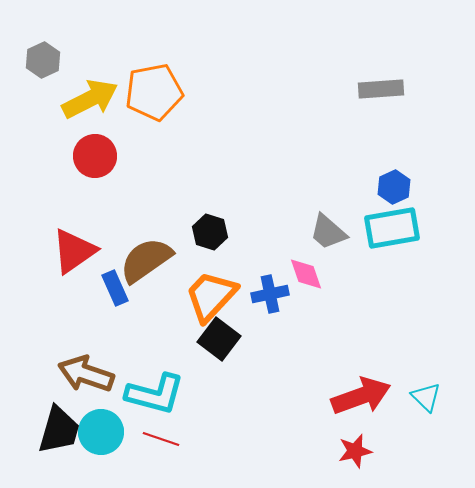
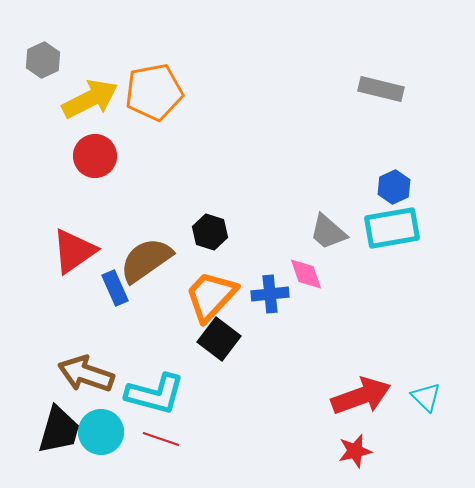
gray rectangle: rotated 18 degrees clockwise
blue cross: rotated 6 degrees clockwise
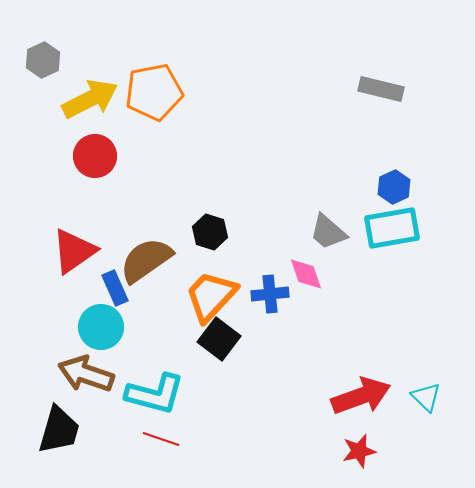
cyan circle: moved 105 px up
red star: moved 4 px right
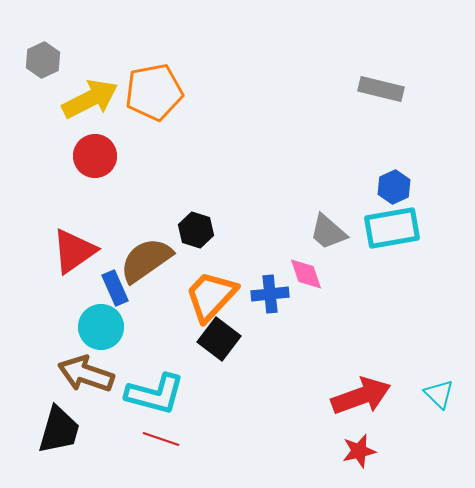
black hexagon: moved 14 px left, 2 px up
cyan triangle: moved 13 px right, 3 px up
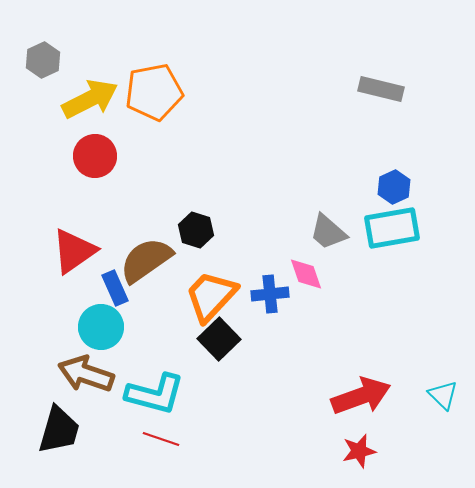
black square: rotated 9 degrees clockwise
cyan triangle: moved 4 px right, 1 px down
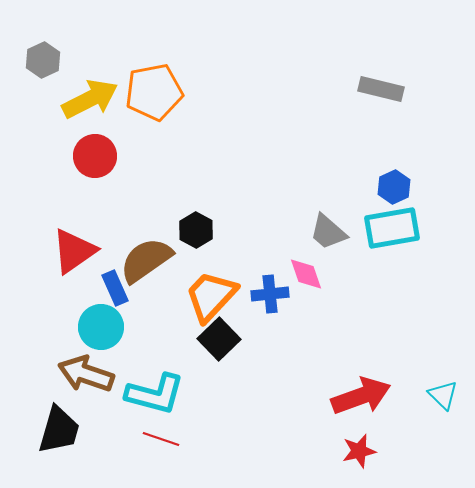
black hexagon: rotated 12 degrees clockwise
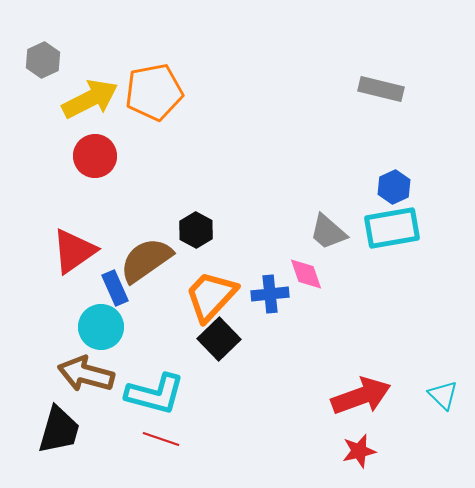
brown arrow: rotated 4 degrees counterclockwise
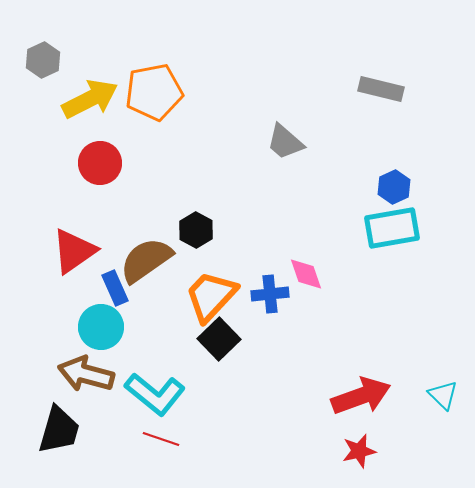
red circle: moved 5 px right, 7 px down
gray trapezoid: moved 43 px left, 90 px up
cyan L-shape: rotated 24 degrees clockwise
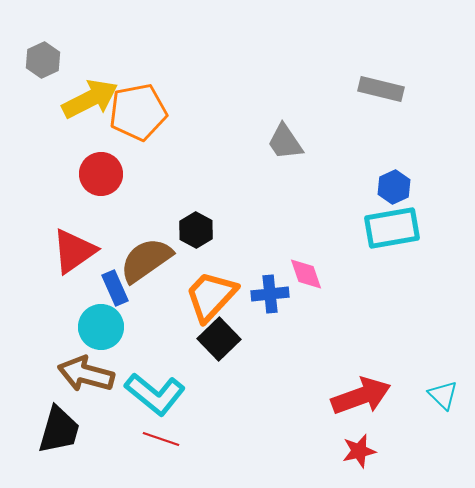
orange pentagon: moved 16 px left, 20 px down
gray trapezoid: rotated 15 degrees clockwise
red circle: moved 1 px right, 11 px down
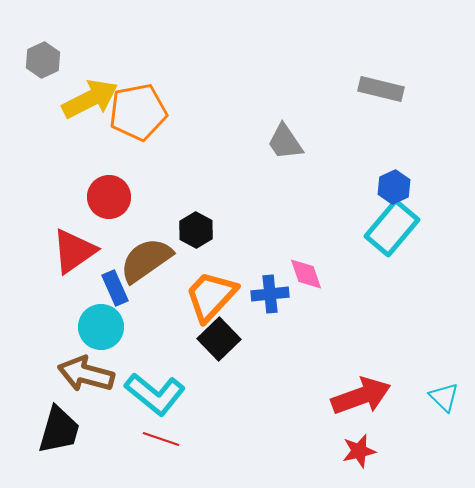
red circle: moved 8 px right, 23 px down
cyan rectangle: rotated 40 degrees counterclockwise
cyan triangle: moved 1 px right, 2 px down
